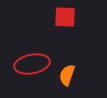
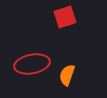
red square: rotated 20 degrees counterclockwise
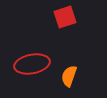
orange semicircle: moved 2 px right, 1 px down
